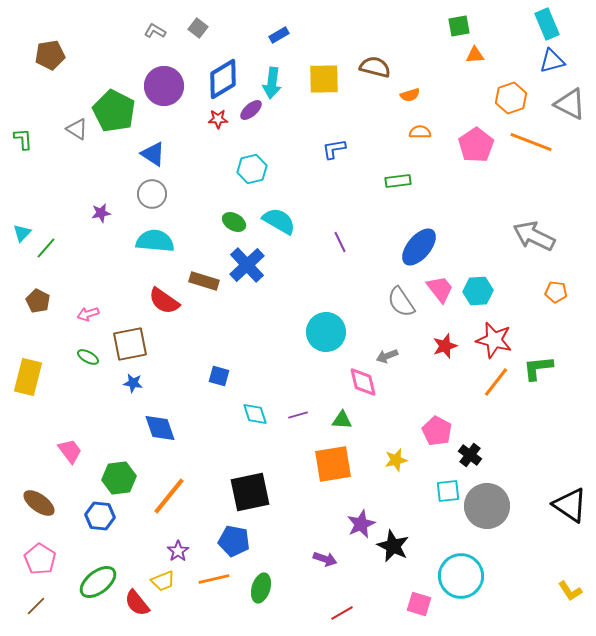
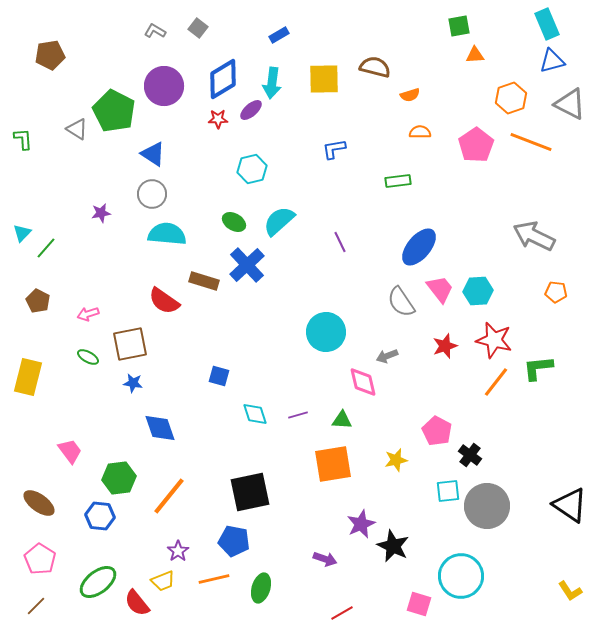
cyan semicircle at (279, 221): rotated 72 degrees counterclockwise
cyan semicircle at (155, 241): moved 12 px right, 7 px up
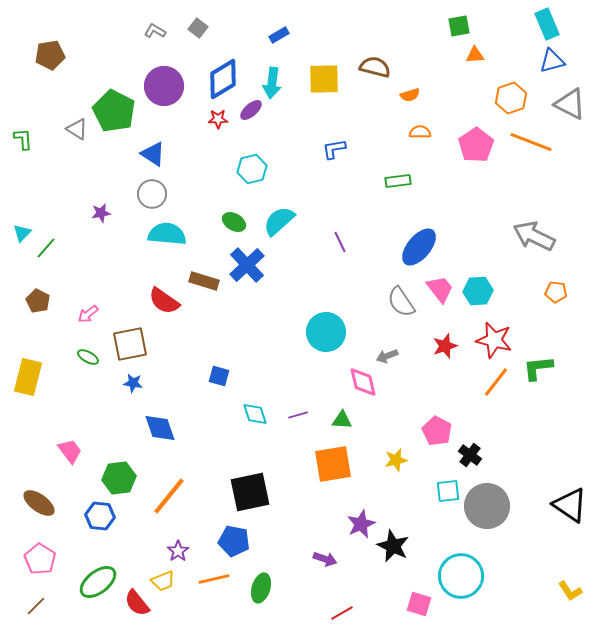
pink arrow at (88, 314): rotated 20 degrees counterclockwise
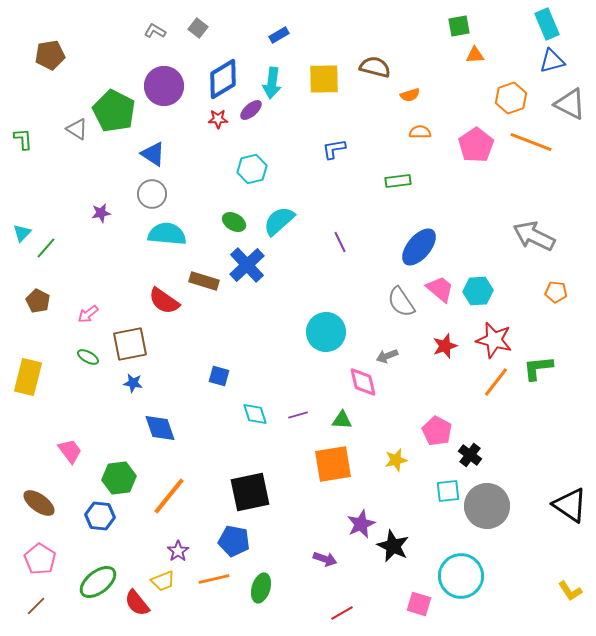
pink trapezoid at (440, 289): rotated 12 degrees counterclockwise
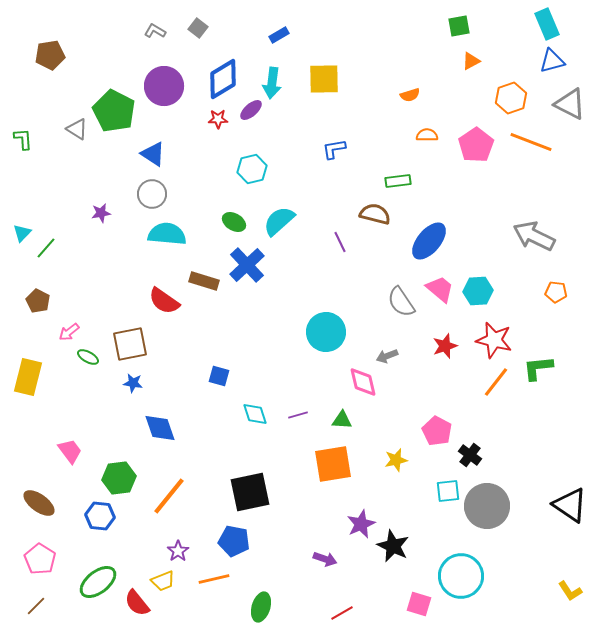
orange triangle at (475, 55): moved 4 px left, 6 px down; rotated 24 degrees counterclockwise
brown semicircle at (375, 67): moved 147 px down
orange semicircle at (420, 132): moved 7 px right, 3 px down
blue ellipse at (419, 247): moved 10 px right, 6 px up
pink arrow at (88, 314): moved 19 px left, 18 px down
green ellipse at (261, 588): moved 19 px down
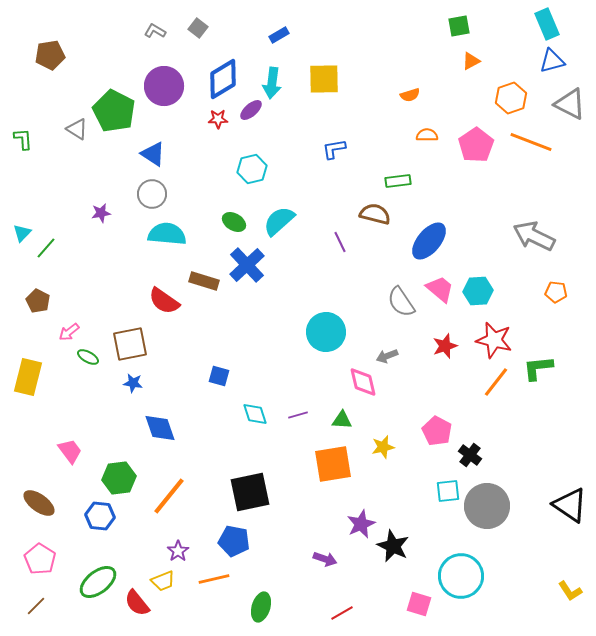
yellow star at (396, 460): moved 13 px left, 13 px up
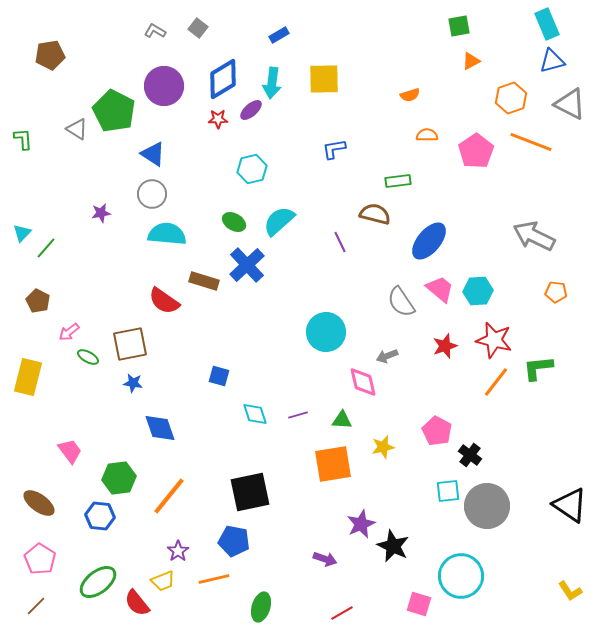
pink pentagon at (476, 145): moved 6 px down
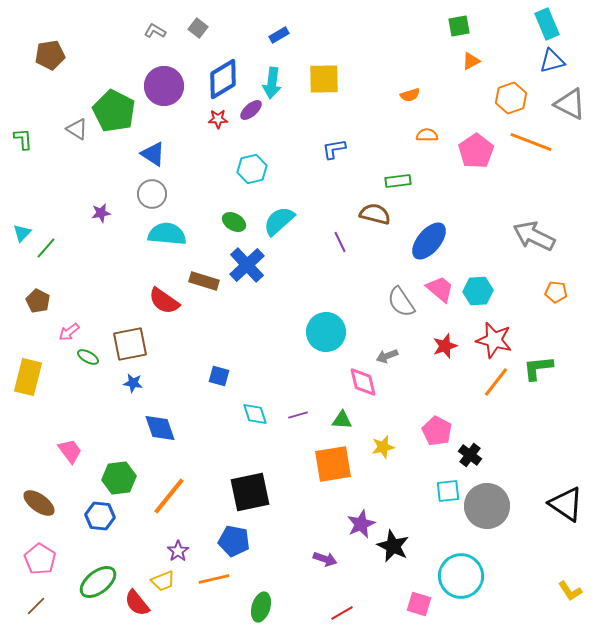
black triangle at (570, 505): moved 4 px left, 1 px up
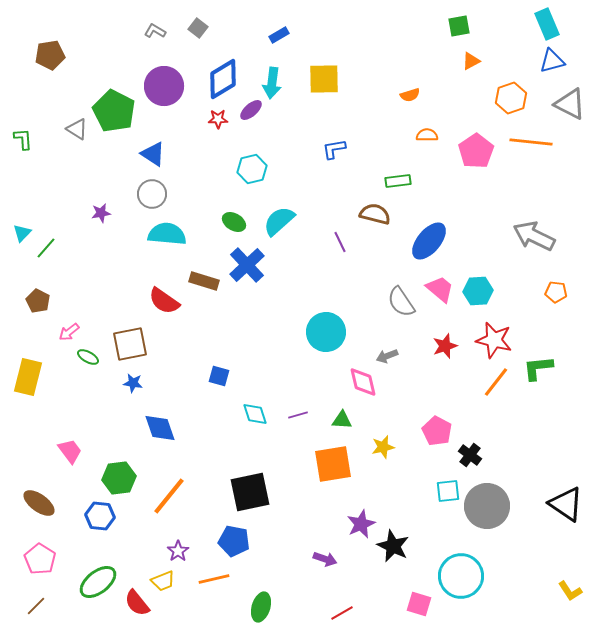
orange line at (531, 142): rotated 15 degrees counterclockwise
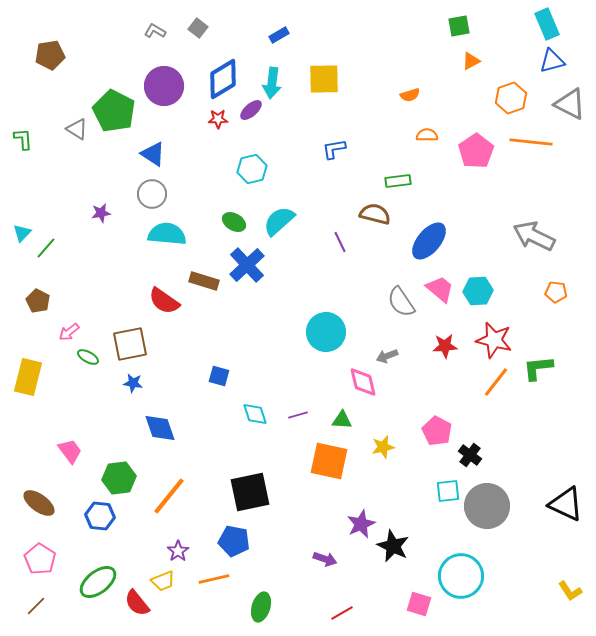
red star at (445, 346): rotated 15 degrees clockwise
orange square at (333, 464): moved 4 px left, 3 px up; rotated 21 degrees clockwise
black triangle at (566, 504): rotated 9 degrees counterclockwise
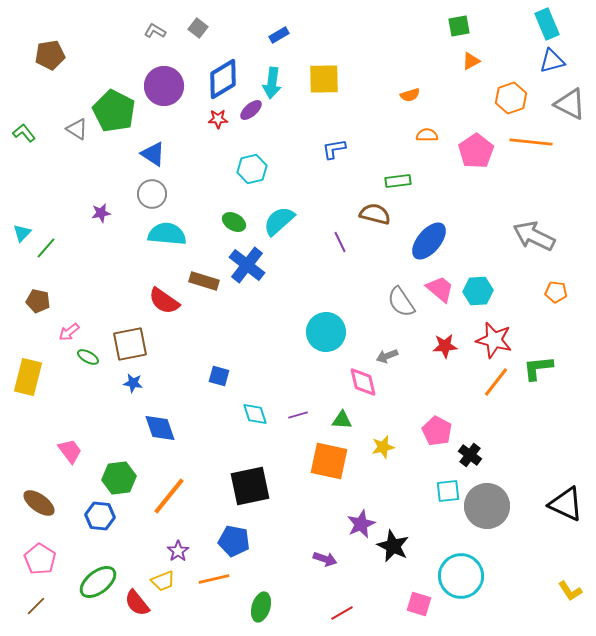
green L-shape at (23, 139): moved 1 px right, 6 px up; rotated 35 degrees counterclockwise
blue cross at (247, 265): rotated 9 degrees counterclockwise
brown pentagon at (38, 301): rotated 15 degrees counterclockwise
black square at (250, 492): moved 6 px up
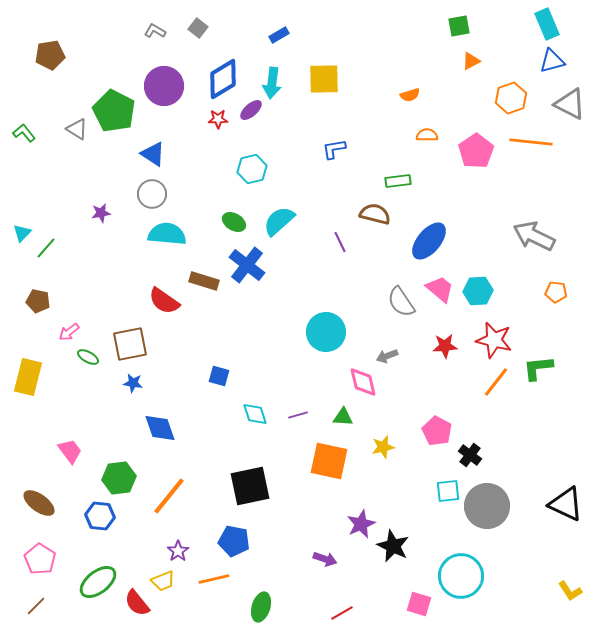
green triangle at (342, 420): moved 1 px right, 3 px up
